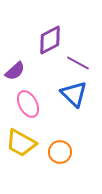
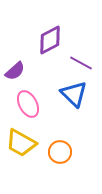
purple line: moved 3 px right
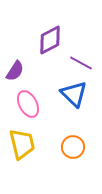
purple semicircle: rotated 15 degrees counterclockwise
yellow trapezoid: moved 1 px right, 1 px down; rotated 132 degrees counterclockwise
orange circle: moved 13 px right, 5 px up
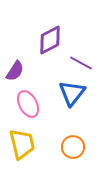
blue triangle: moved 2 px left, 1 px up; rotated 24 degrees clockwise
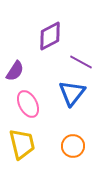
purple diamond: moved 4 px up
purple line: moved 1 px up
orange circle: moved 1 px up
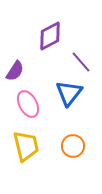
purple line: rotated 20 degrees clockwise
blue triangle: moved 3 px left
yellow trapezoid: moved 4 px right, 2 px down
